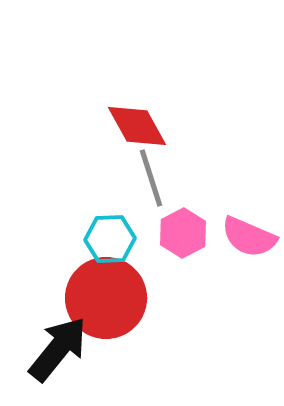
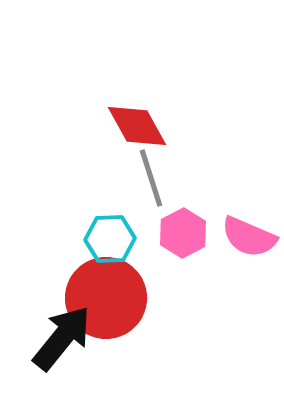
black arrow: moved 4 px right, 11 px up
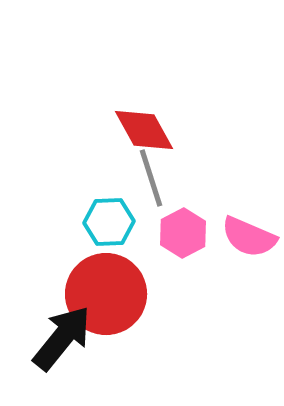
red diamond: moved 7 px right, 4 px down
cyan hexagon: moved 1 px left, 17 px up
red circle: moved 4 px up
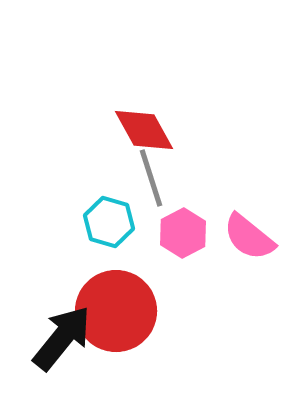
cyan hexagon: rotated 18 degrees clockwise
pink semicircle: rotated 16 degrees clockwise
red circle: moved 10 px right, 17 px down
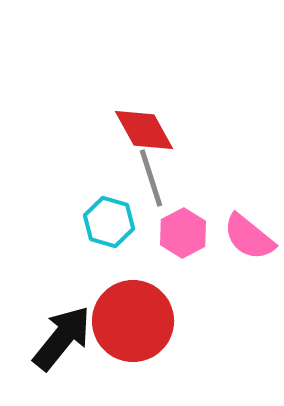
red circle: moved 17 px right, 10 px down
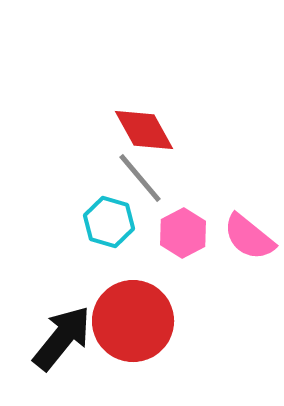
gray line: moved 11 px left; rotated 22 degrees counterclockwise
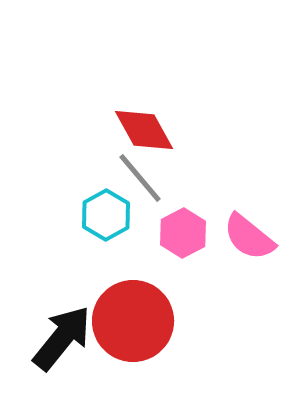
cyan hexagon: moved 3 px left, 7 px up; rotated 15 degrees clockwise
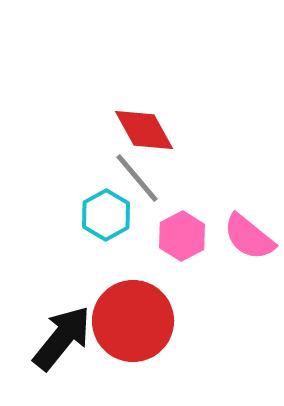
gray line: moved 3 px left
pink hexagon: moved 1 px left, 3 px down
